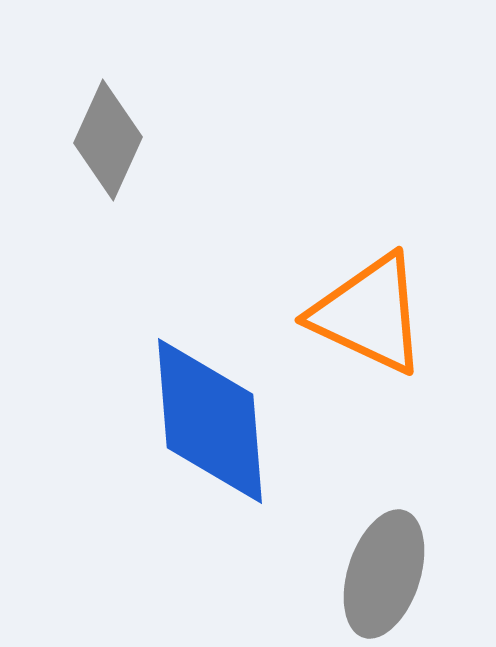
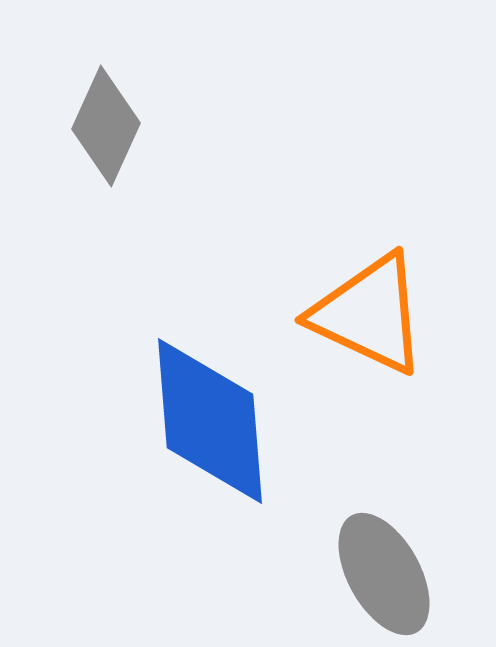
gray diamond: moved 2 px left, 14 px up
gray ellipse: rotated 47 degrees counterclockwise
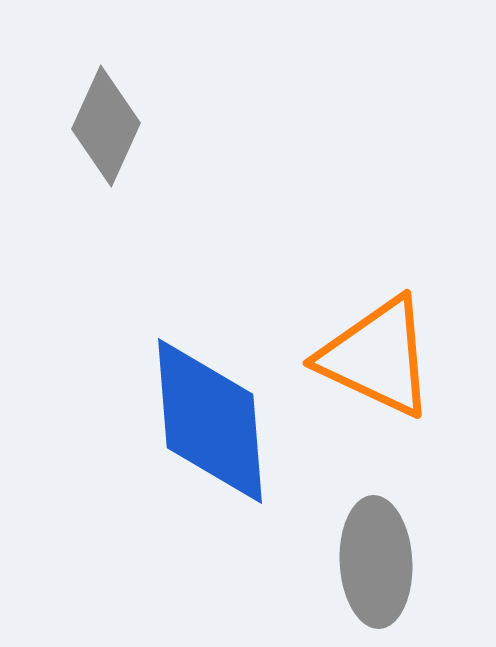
orange triangle: moved 8 px right, 43 px down
gray ellipse: moved 8 px left, 12 px up; rotated 26 degrees clockwise
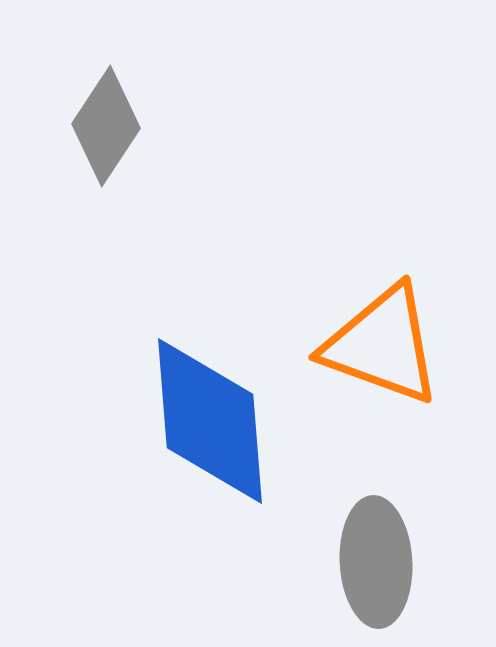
gray diamond: rotated 9 degrees clockwise
orange triangle: moved 5 px right, 12 px up; rotated 5 degrees counterclockwise
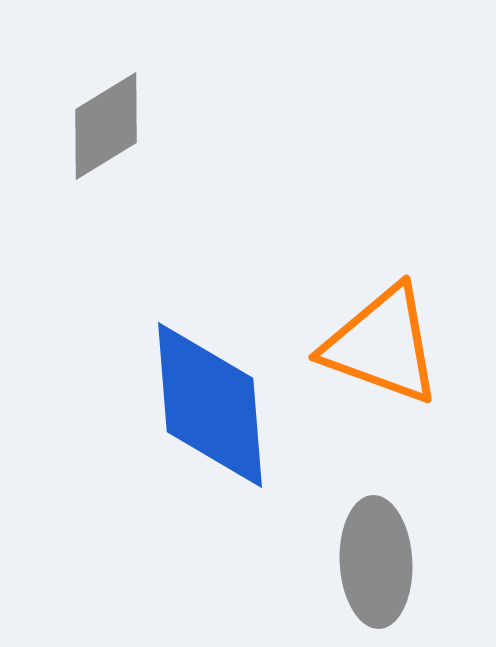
gray diamond: rotated 25 degrees clockwise
blue diamond: moved 16 px up
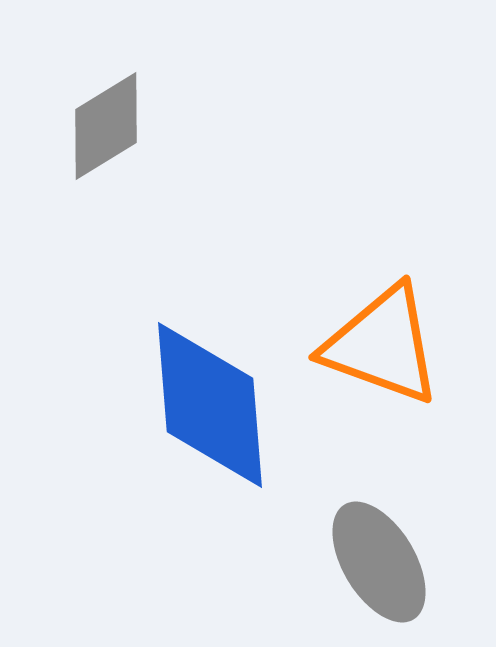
gray ellipse: moved 3 px right; rotated 28 degrees counterclockwise
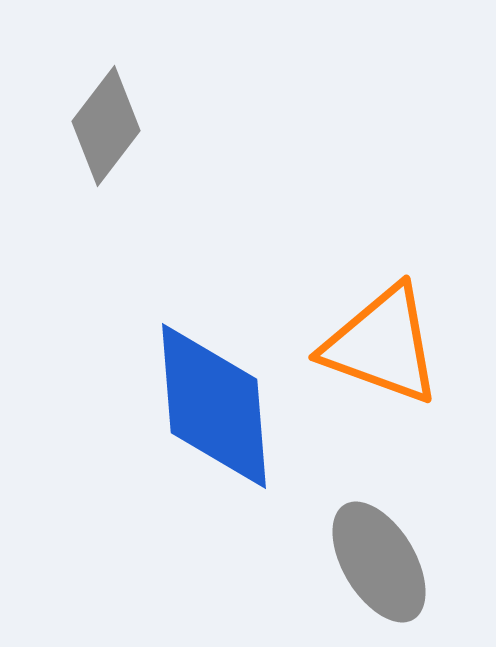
gray diamond: rotated 21 degrees counterclockwise
blue diamond: moved 4 px right, 1 px down
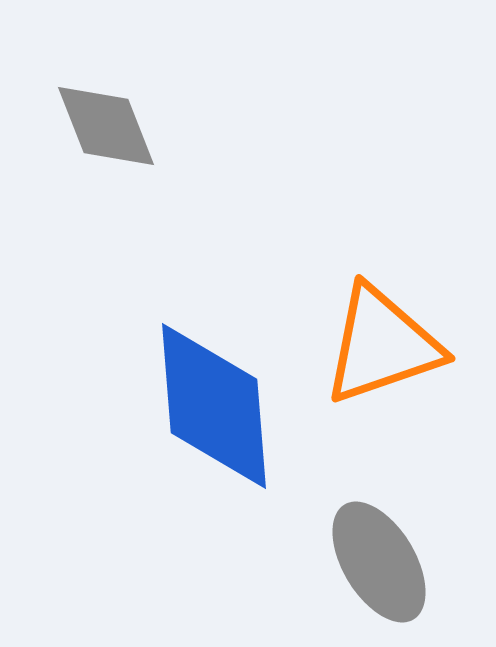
gray diamond: rotated 59 degrees counterclockwise
orange triangle: rotated 39 degrees counterclockwise
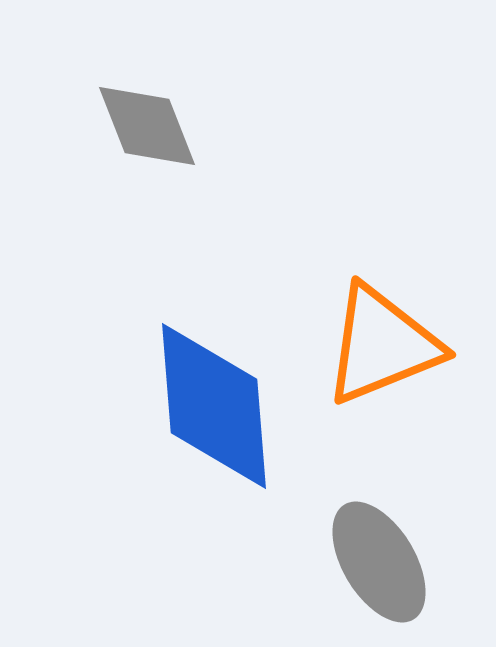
gray diamond: moved 41 px right
orange triangle: rotated 3 degrees counterclockwise
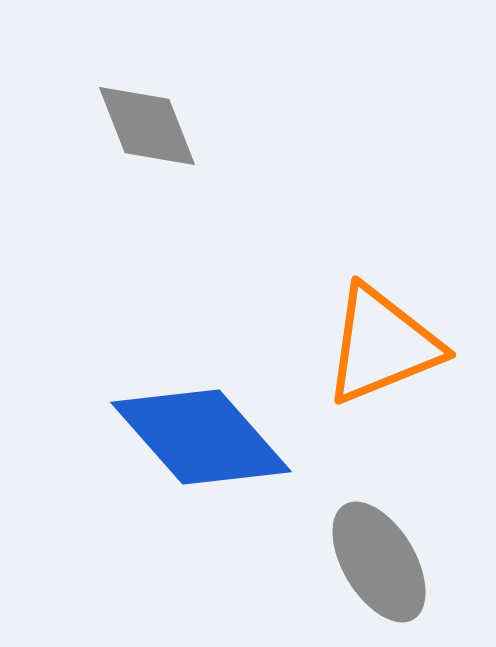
blue diamond: moved 13 px left, 31 px down; rotated 37 degrees counterclockwise
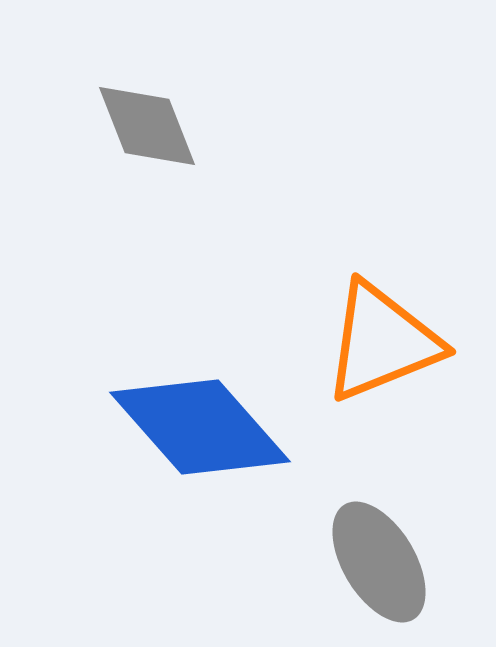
orange triangle: moved 3 px up
blue diamond: moved 1 px left, 10 px up
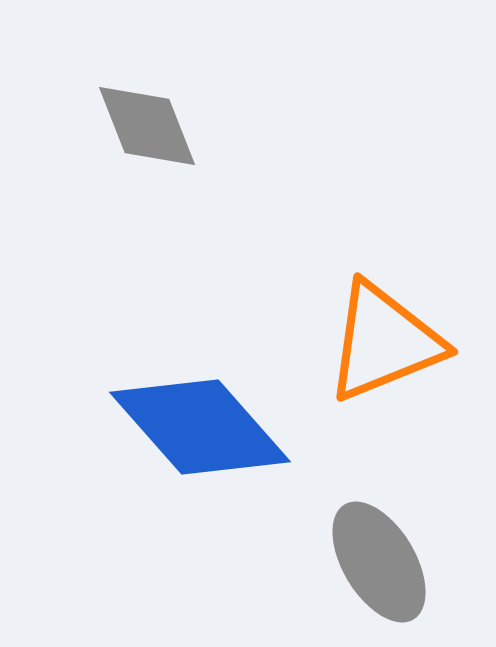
orange triangle: moved 2 px right
